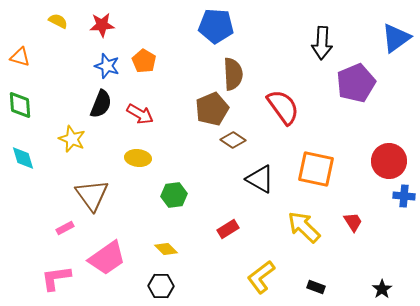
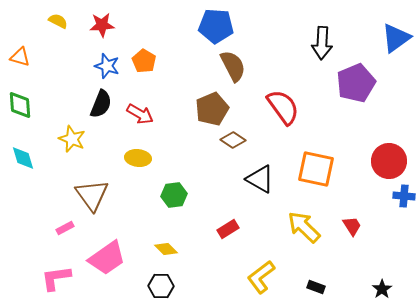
brown semicircle: moved 8 px up; rotated 24 degrees counterclockwise
red trapezoid: moved 1 px left, 4 px down
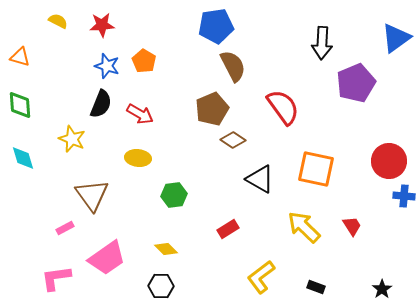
blue pentagon: rotated 12 degrees counterclockwise
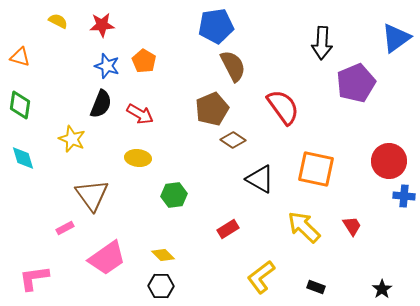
green diamond: rotated 12 degrees clockwise
yellow diamond: moved 3 px left, 6 px down
pink L-shape: moved 22 px left
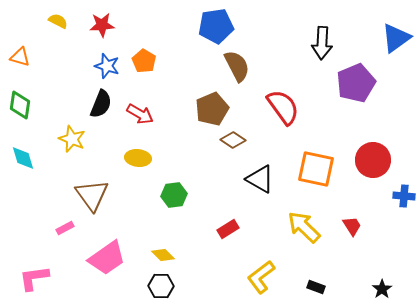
brown semicircle: moved 4 px right
red circle: moved 16 px left, 1 px up
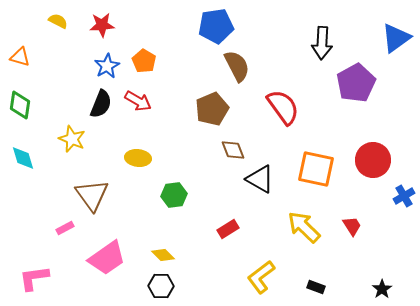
blue star: rotated 25 degrees clockwise
purple pentagon: rotated 6 degrees counterclockwise
red arrow: moved 2 px left, 13 px up
brown diamond: moved 10 px down; rotated 35 degrees clockwise
blue cross: rotated 35 degrees counterclockwise
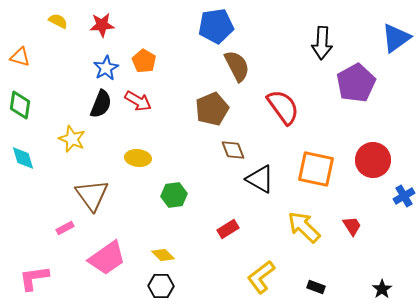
blue star: moved 1 px left, 2 px down
